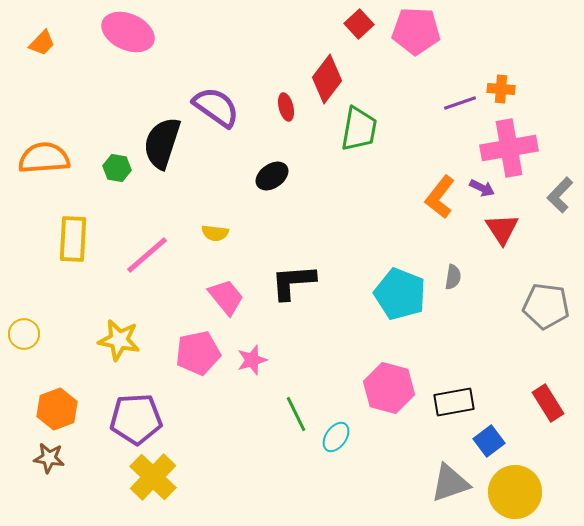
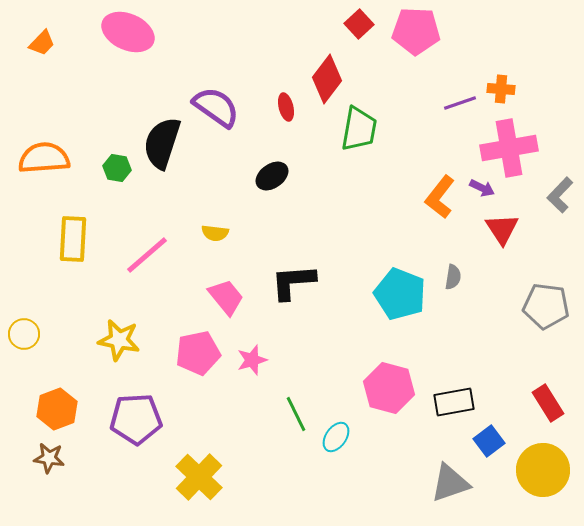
yellow cross at (153, 477): moved 46 px right
yellow circle at (515, 492): moved 28 px right, 22 px up
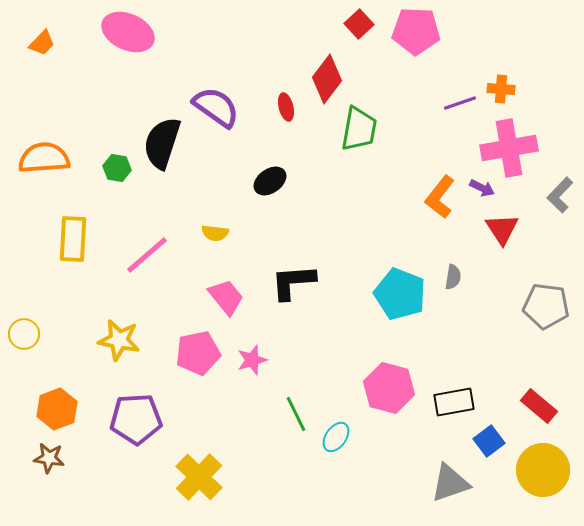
black ellipse at (272, 176): moved 2 px left, 5 px down
red rectangle at (548, 403): moved 9 px left, 3 px down; rotated 18 degrees counterclockwise
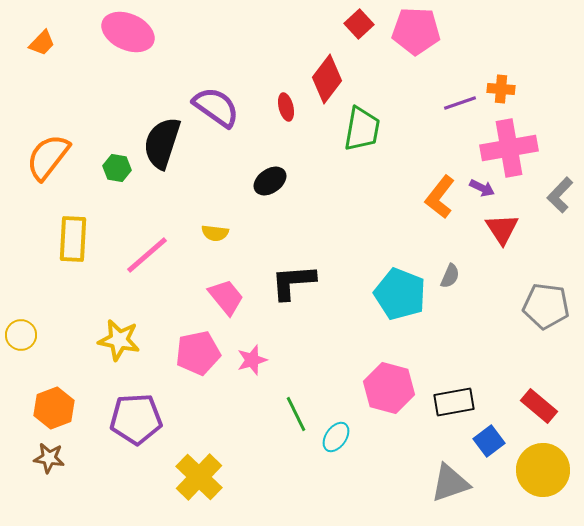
green trapezoid at (359, 129): moved 3 px right
orange semicircle at (44, 158): moved 4 px right, 1 px up; rotated 48 degrees counterclockwise
gray semicircle at (453, 277): moved 3 px left, 1 px up; rotated 15 degrees clockwise
yellow circle at (24, 334): moved 3 px left, 1 px down
orange hexagon at (57, 409): moved 3 px left, 1 px up
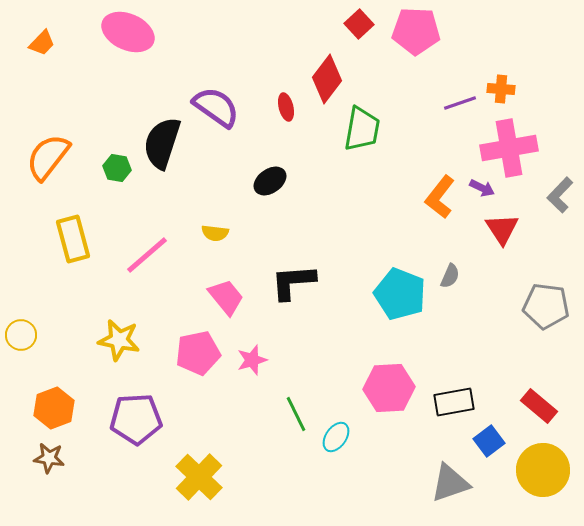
yellow rectangle at (73, 239): rotated 18 degrees counterclockwise
pink hexagon at (389, 388): rotated 18 degrees counterclockwise
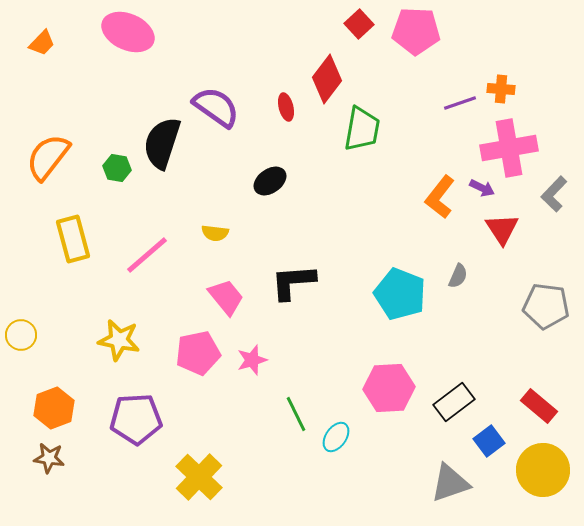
gray L-shape at (560, 195): moved 6 px left, 1 px up
gray semicircle at (450, 276): moved 8 px right
black rectangle at (454, 402): rotated 27 degrees counterclockwise
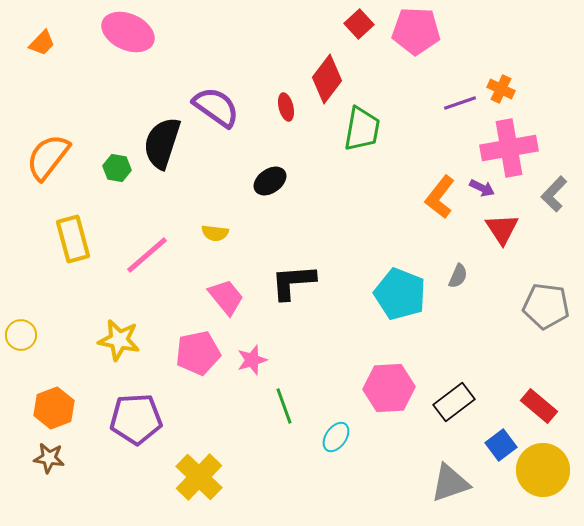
orange cross at (501, 89): rotated 20 degrees clockwise
green line at (296, 414): moved 12 px left, 8 px up; rotated 6 degrees clockwise
blue square at (489, 441): moved 12 px right, 4 px down
